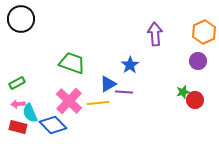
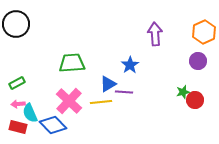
black circle: moved 5 px left, 5 px down
green trapezoid: rotated 24 degrees counterclockwise
yellow line: moved 3 px right, 1 px up
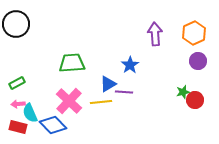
orange hexagon: moved 10 px left, 1 px down
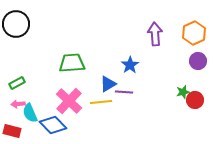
red rectangle: moved 6 px left, 4 px down
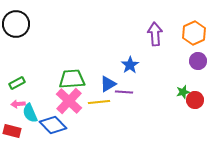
green trapezoid: moved 16 px down
yellow line: moved 2 px left
